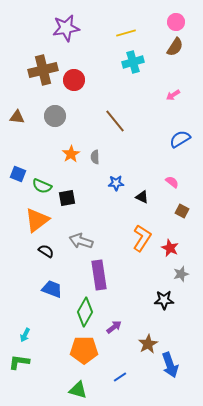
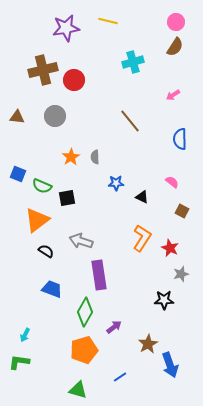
yellow line: moved 18 px left, 12 px up; rotated 30 degrees clockwise
brown line: moved 15 px right
blue semicircle: rotated 60 degrees counterclockwise
orange star: moved 3 px down
orange pentagon: rotated 16 degrees counterclockwise
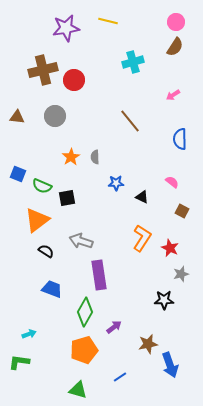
cyan arrow: moved 4 px right, 1 px up; rotated 136 degrees counterclockwise
brown star: rotated 18 degrees clockwise
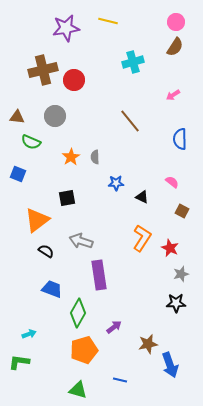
green semicircle: moved 11 px left, 44 px up
black star: moved 12 px right, 3 px down
green diamond: moved 7 px left, 1 px down
blue line: moved 3 px down; rotated 48 degrees clockwise
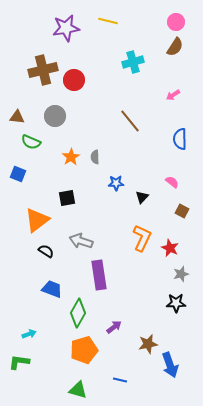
black triangle: rotated 48 degrees clockwise
orange L-shape: rotated 8 degrees counterclockwise
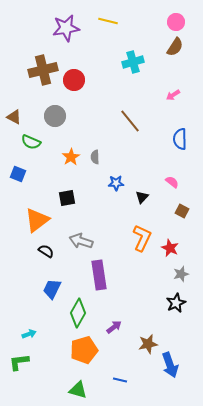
brown triangle: moved 3 px left; rotated 21 degrees clockwise
blue trapezoid: rotated 85 degrees counterclockwise
black star: rotated 24 degrees counterclockwise
green L-shape: rotated 15 degrees counterclockwise
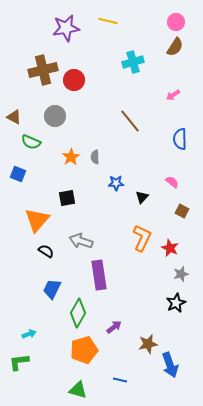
orange triangle: rotated 12 degrees counterclockwise
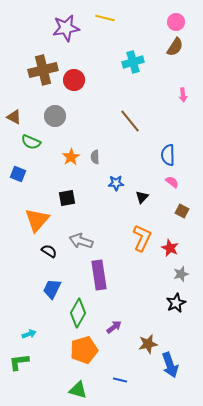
yellow line: moved 3 px left, 3 px up
pink arrow: moved 10 px right; rotated 64 degrees counterclockwise
blue semicircle: moved 12 px left, 16 px down
black semicircle: moved 3 px right
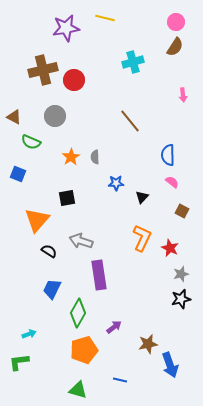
black star: moved 5 px right, 4 px up; rotated 12 degrees clockwise
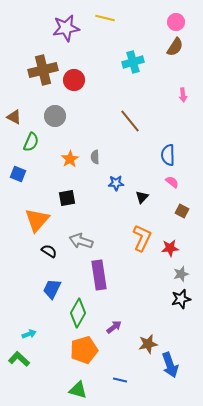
green semicircle: rotated 90 degrees counterclockwise
orange star: moved 1 px left, 2 px down
red star: rotated 30 degrees counterclockwise
green L-shape: moved 3 px up; rotated 50 degrees clockwise
